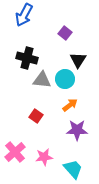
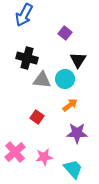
red square: moved 1 px right, 1 px down
purple star: moved 3 px down
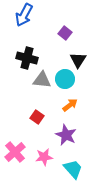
purple star: moved 11 px left, 2 px down; rotated 25 degrees clockwise
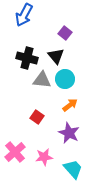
black triangle: moved 22 px left, 4 px up; rotated 12 degrees counterclockwise
purple star: moved 3 px right, 2 px up
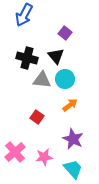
purple star: moved 4 px right, 6 px down
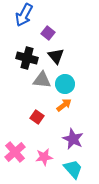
purple square: moved 17 px left
cyan circle: moved 5 px down
orange arrow: moved 6 px left
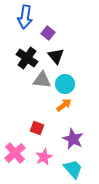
blue arrow: moved 1 px right, 2 px down; rotated 20 degrees counterclockwise
black cross: rotated 20 degrees clockwise
red square: moved 11 px down; rotated 16 degrees counterclockwise
pink cross: moved 1 px down
pink star: rotated 18 degrees counterclockwise
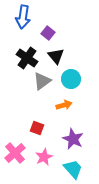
blue arrow: moved 2 px left
gray triangle: moved 1 px down; rotated 42 degrees counterclockwise
cyan circle: moved 6 px right, 5 px up
orange arrow: rotated 21 degrees clockwise
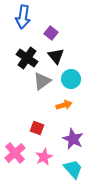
purple square: moved 3 px right
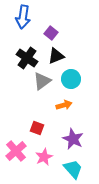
black triangle: rotated 48 degrees clockwise
pink cross: moved 1 px right, 2 px up
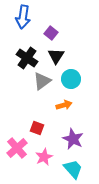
black triangle: rotated 36 degrees counterclockwise
pink cross: moved 1 px right, 3 px up
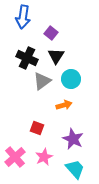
black cross: rotated 10 degrees counterclockwise
pink cross: moved 2 px left, 9 px down
cyan trapezoid: moved 2 px right
